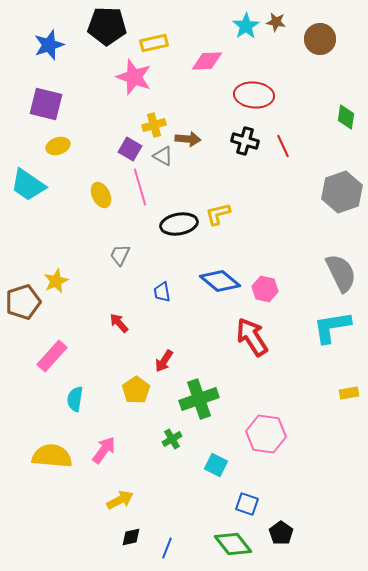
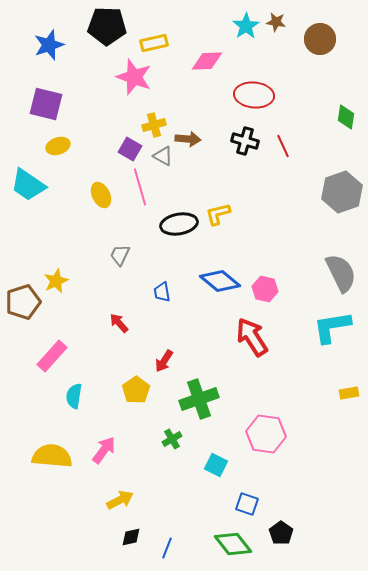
cyan semicircle at (75, 399): moved 1 px left, 3 px up
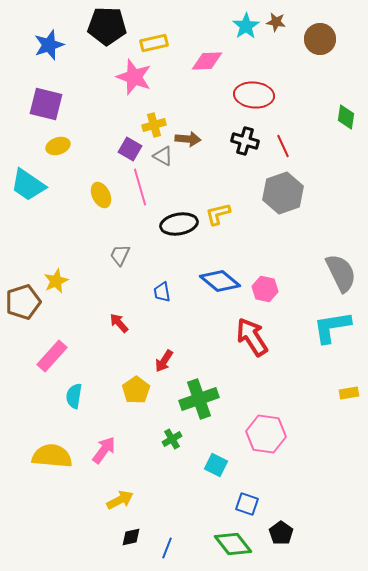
gray hexagon at (342, 192): moved 59 px left, 1 px down
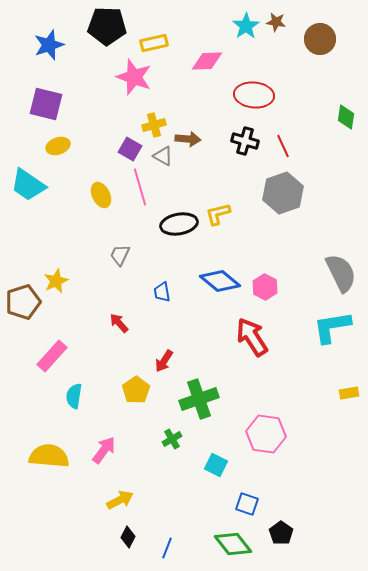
pink hexagon at (265, 289): moved 2 px up; rotated 15 degrees clockwise
yellow semicircle at (52, 456): moved 3 px left
black diamond at (131, 537): moved 3 px left; rotated 50 degrees counterclockwise
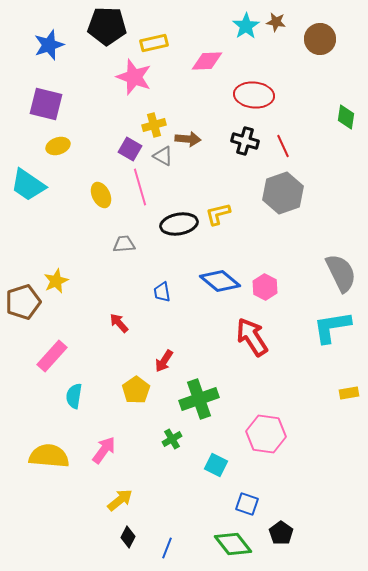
gray trapezoid at (120, 255): moved 4 px right, 11 px up; rotated 60 degrees clockwise
yellow arrow at (120, 500): rotated 12 degrees counterclockwise
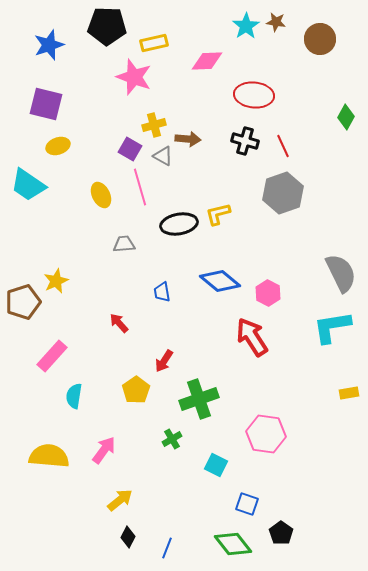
green diamond at (346, 117): rotated 20 degrees clockwise
pink hexagon at (265, 287): moved 3 px right, 6 px down
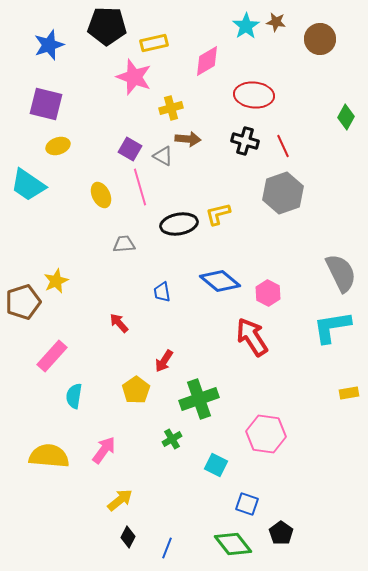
pink diamond at (207, 61): rotated 28 degrees counterclockwise
yellow cross at (154, 125): moved 17 px right, 17 px up
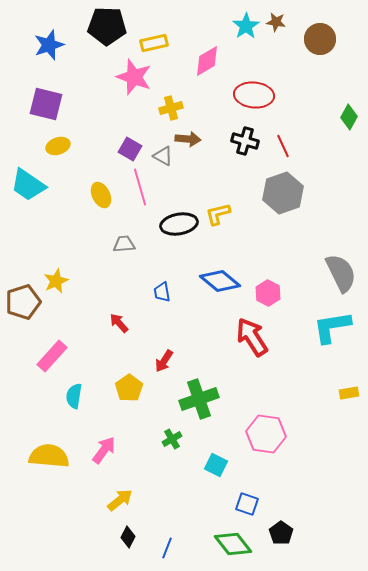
green diamond at (346, 117): moved 3 px right
yellow pentagon at (136, 390): moved 7 px left, 2 px up
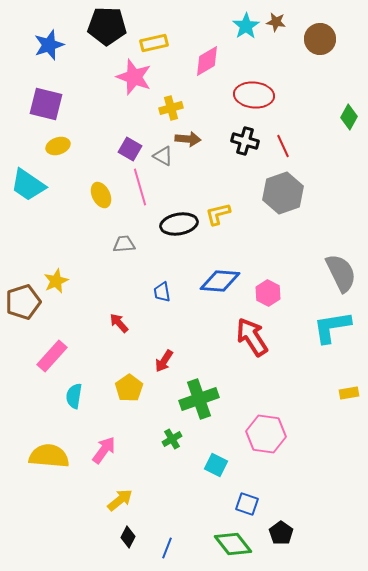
blue diamond at (220, 281): rotated 36 degrees counterclockwise
